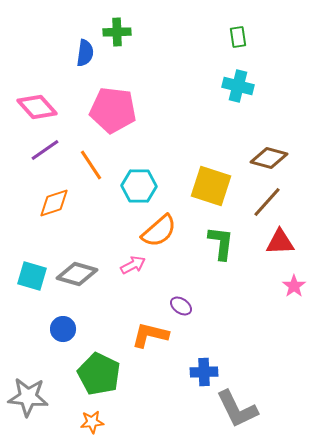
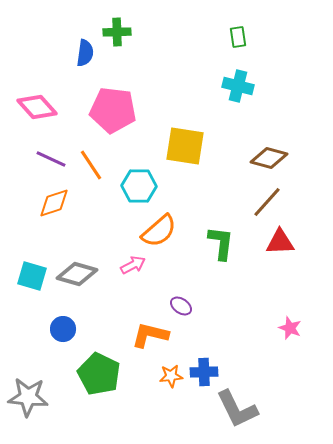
purple line: moved 6 px right, 9 px down; rotated 60 degrees clockwise
yellow square: moved 26 px left, 40 px up; rotated 9 degrees counterclockwise
pink star: moved 4 px left, 42 px down; rotated 15 degrees counterclockwise
orange star: moved 79 px right, 46 px up
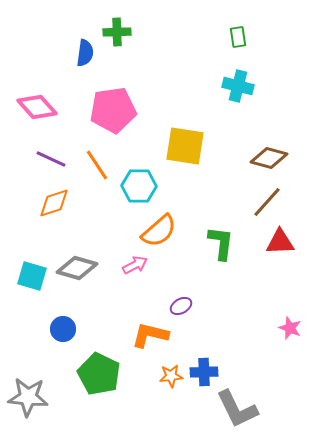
pink pentagon: rotated 15 degrees counterclockwise
orange line: moved 6 px right
pink arrow: moved 2 px right
gray diamond: moved 6 px up
purple ellipse: rotated 65 degrees counterclockwise
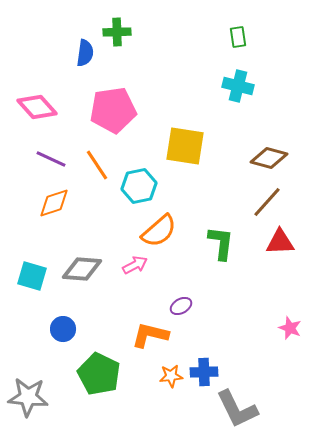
cyan hexagon: rotated 12 degrees counterclockwise
gray diamond: moved 5 px right, 1 px down; rotated 12 degrees counterclockwise
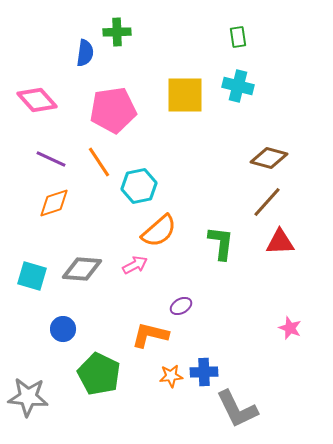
pink diamond: moved 7 px up
yellow square: moved 51 px up; rotated 9 degrees counterclockwise
orange line: moved 2 px right, 3 px up
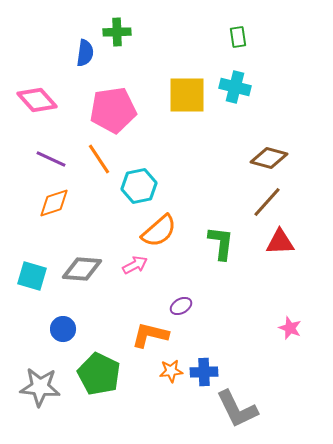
cyan cross: moved 3 px left, 1 px down
yellow square: moved 2 px right
orange line: moved 3 px up
orange star: moved 5 px up
gray star: moved 12 px right, 10 px up
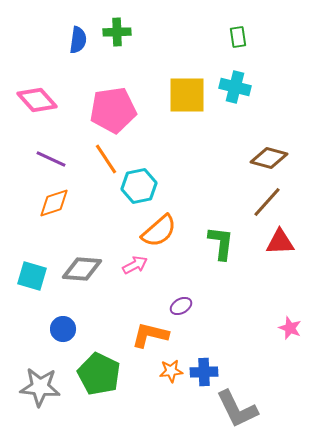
blue semicircle: moved 7 px left, 13 px up
orange line: moved 7 px right
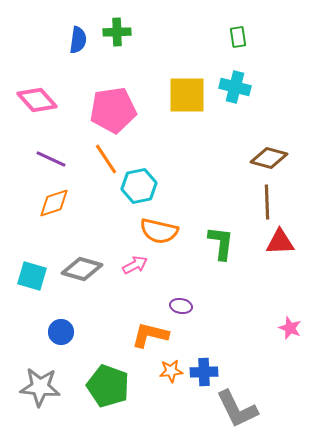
brown line: rotated 44 degrees counterclockwise
orange semicircle: rotated 54 degrees clockwise
gray diamond: rotated 12 degrees clockwise
purple ellipse: rotated 40 degrees clockwise
blue circle: moved 2 px left, 3 px down
green pentagon: moved 9 px right, 12 px down; rotated 6 degrees counterclockwise
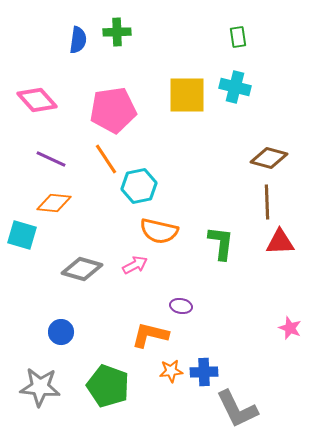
orange diamond: rotated 24 degrees clockwise
cyan square: moved 10 px left, 41 px up
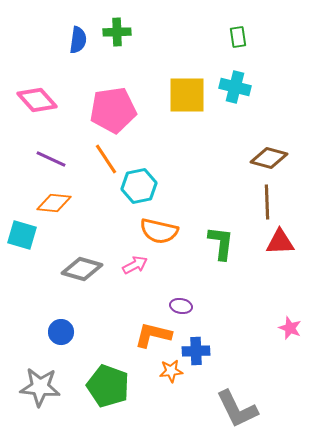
orange L-shape: moved 3 px right
blue cross: moved 8 px left, 21 px up
